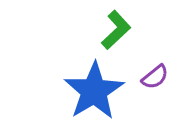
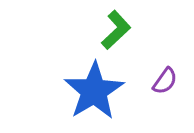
purple semicircle: moved 10 px right, 4 px down; rotated 16 degrees counterclockwise
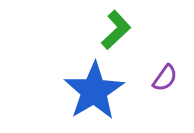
purple semicircle: moved 3 px up
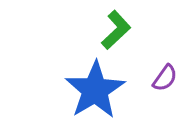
blue star: moved 1 px right, 1 px up
